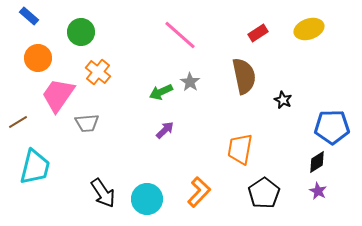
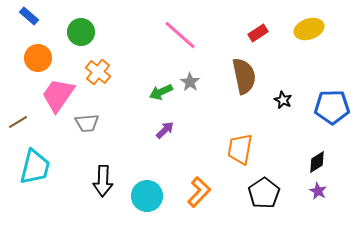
blue pentagon: moved 20 px up
black arrow: moved 12 px up; rotated 36 degrees clockwise
cyan circle: moved 3 px up
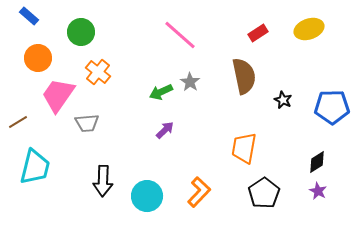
orange trapezoid: moved 4 px right, 1 px up
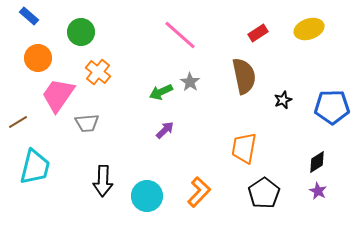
black star: rotated 24 degrees clockwise
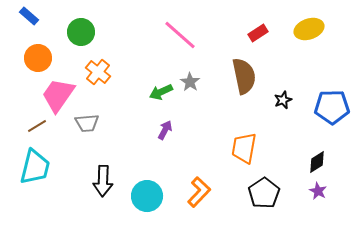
brown line: moved 19 px right, 4 px down
purple arrow: rotated 18 degrees counterclockwise
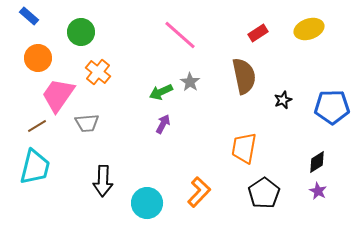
purple arrow: moved 2 px left, 6 px up
cyan circle: moved 7 px down
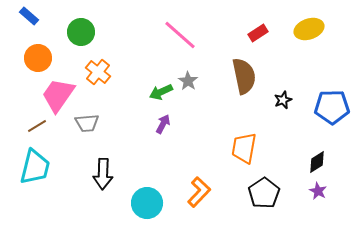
gray star: moved 2 px left, 1 px up
black arrow: moved 7 px up
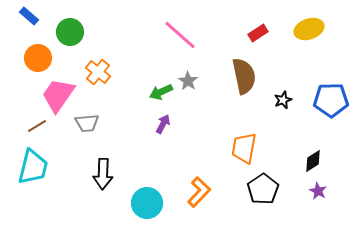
green circle: moved 11 px left
blue pentagon: moved 1 px left, 7 px up
black diamond: moved 4 px left, 1 px up
cyan trapezoid: moved 2 px left
black pentagon: moved 1 px left, 4 px up
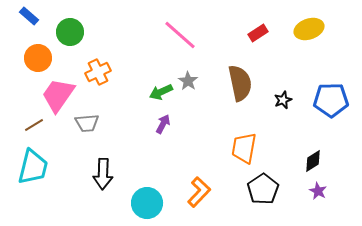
orange cross: rotated 25 degrees clockwise
brown semicircle: moved 4 px left, 7 px down
brown line: moved 3 px left, 1 px up
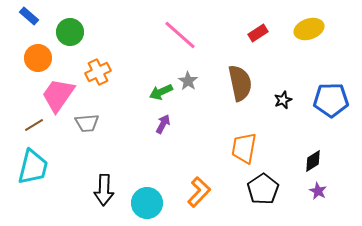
black arrow: moved 1 px right, 16 px down
